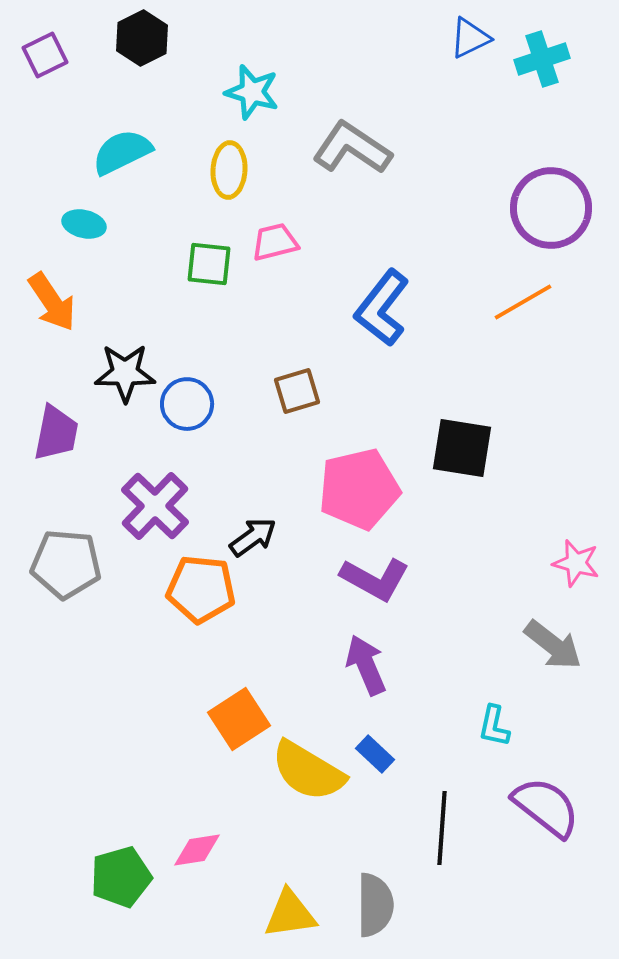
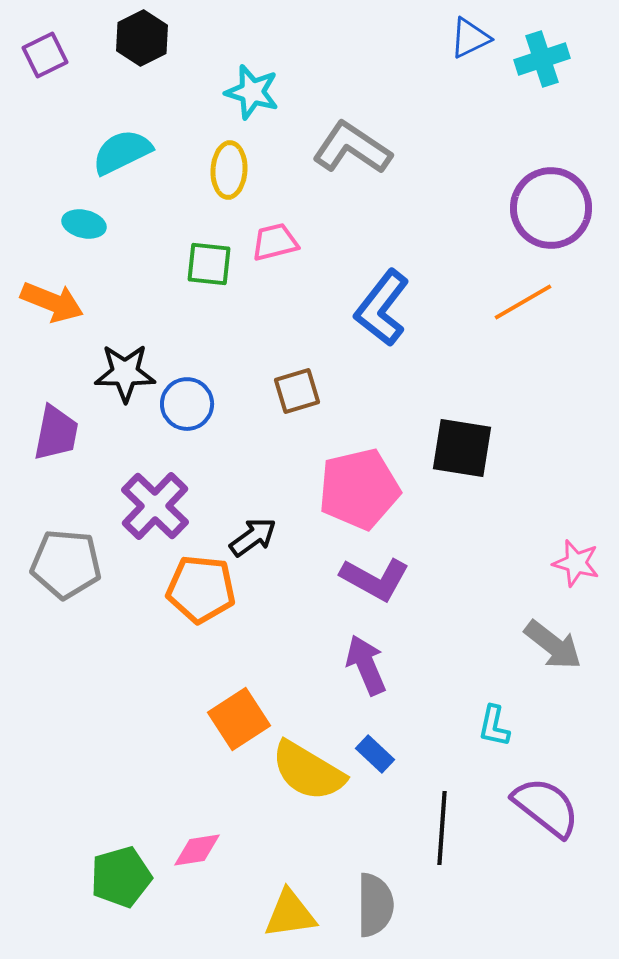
orange arrow: rotated 34 degrees counterclockwise
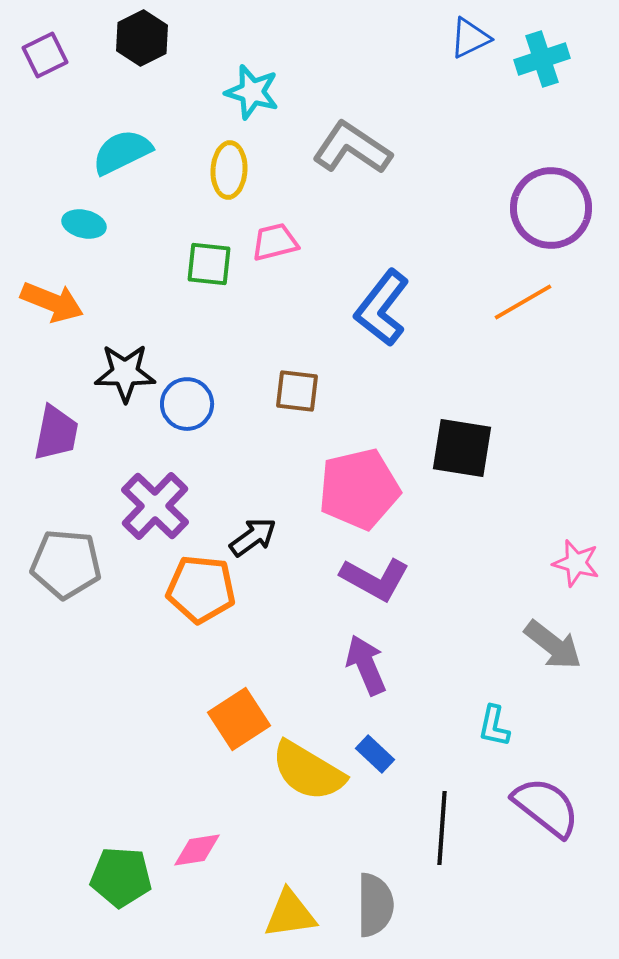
brown square: rotated 24 degrees clockwise
green pentagon: rotated 20 degrees clockwise
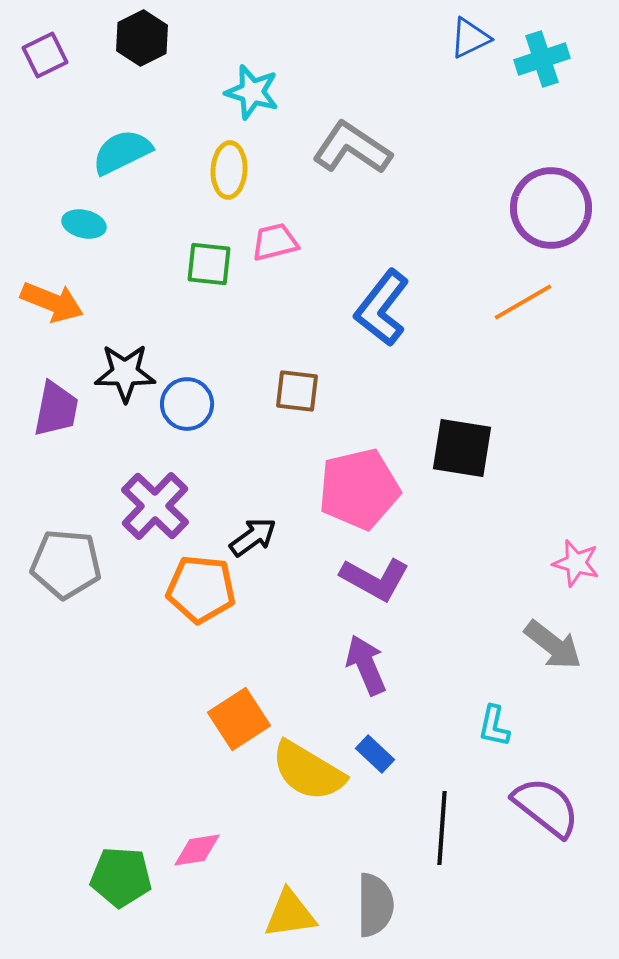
purple trapezoid: moved 24 px up
